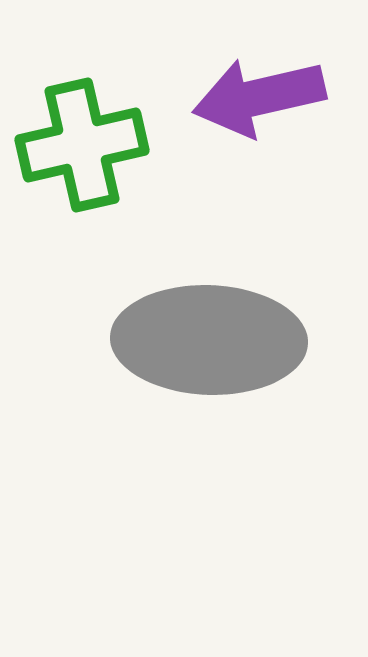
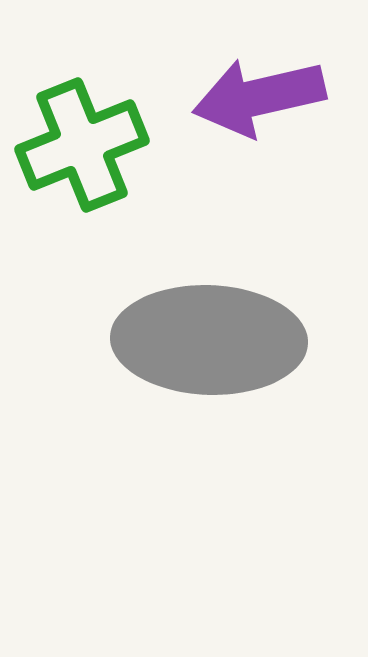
green cross: rotated 9 degrees counterclockwise
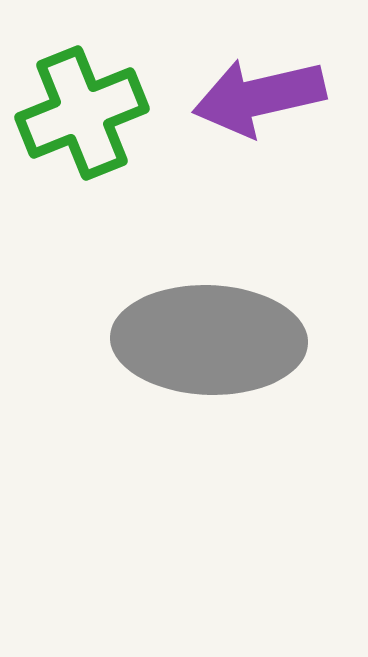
green cross: moved 32 px up
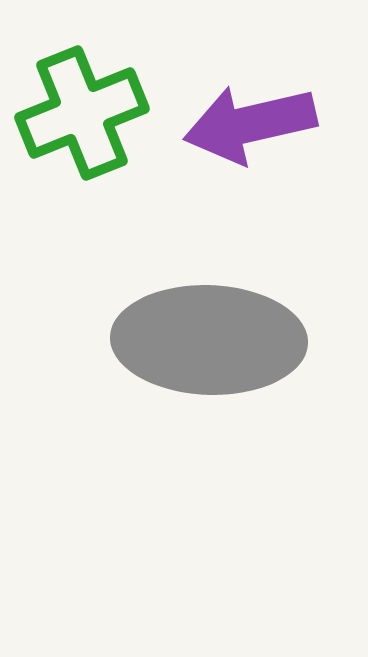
purple arrow: moved 9 px left, 27 px down
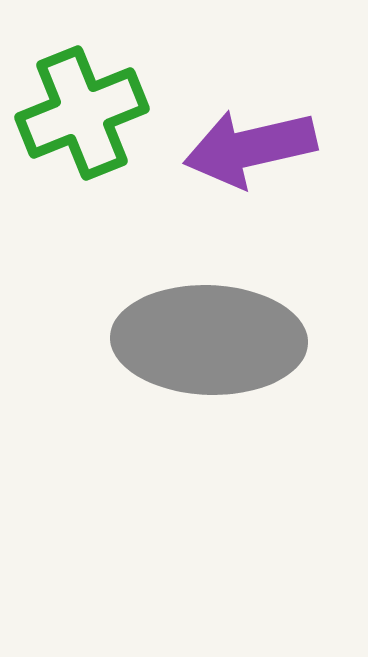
purple arrow: moved 24 px down
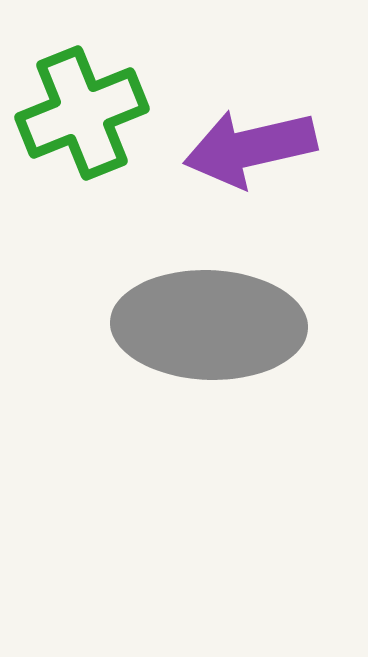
gray ellipse: moved 15 px up
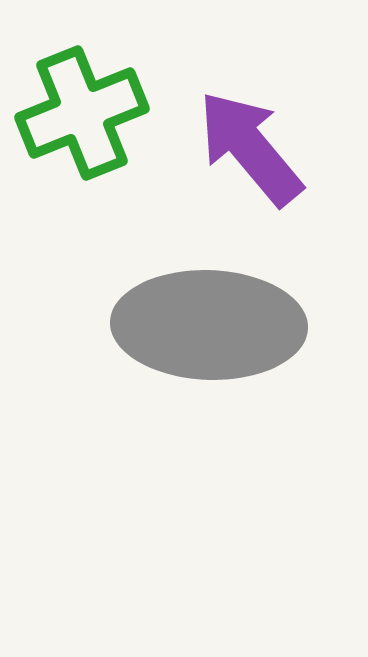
purple arrow: rotated 63 degrees clockwise
